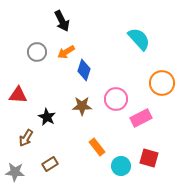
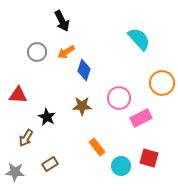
pink circle: moved 3 px right, 1 px up
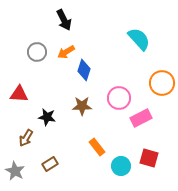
black arrow: moved 2 px right, 1 px up
red triangle: moved 1 px right, 1 px up
black star: rotated 18 degrees counterclockwise
gray star: moved 1 px up; rotated 24 degrees clockwise
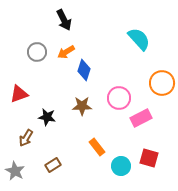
red triangle: rotated 24 degrees counterclockwise
brown rectangle: moved 3 px right, 1 px down
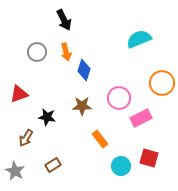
cyan semicircle: rotated 70 degrees counterclockwise
orange arrow: rotated 72 degrees counterclockwise
orange rectangle: moved 3 px right, 8 px up
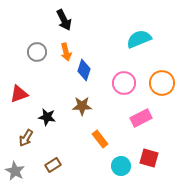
pink circle: moved 5 px right, 15 px up
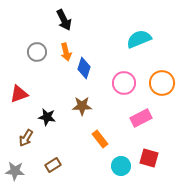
blue diamond: moved 2 px up
gray star: rotated 24 degrees counterclockwise
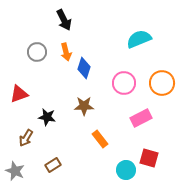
brown star: moved 2 px right
cyan circle: moved 5 px right, 4 px down
gray star: rotated 18 degrees clockwise
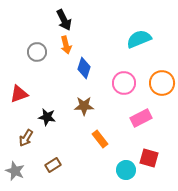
orange arrow: moved 7 px up
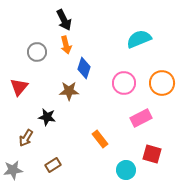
red triangle: moved 7 px up; rotated 30 degrees counterclockwise
brown star: moved 15 px left, 15 px up
red square: moved 3 px right, 4 px up
gray star: moved 2 px left, 1 px up; rotated 30 degrees counterclockwise
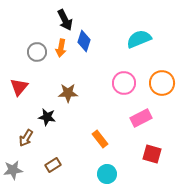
black arrow: moved 1 px right
orange arrow: moved 5 px left, 3 px down; rotated 24 degrees clockwise
blue diamond: moved 27 px up
brown star: moved 1 px left, 2 px down
cyan circle: moved 19 px left, 4 px down
